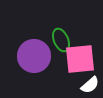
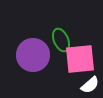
purple circle: moved 1 px left, 1 px up
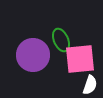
white semicircle: rotated 30 degrees counterclockwise
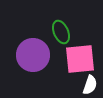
green ellipse: moved 8 px up
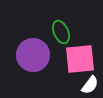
white semicircle: rotated 18 degrees clockwise
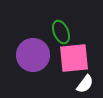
pink square: moved 6 px left, 1 px up
white semicircle: moved 5 px left, 1 px up
